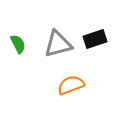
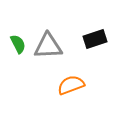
gray triangle: moved 10 px left, 2 px down; rotated 12 degrees clockwise
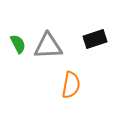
orange semicircle: rotated 120 degrees clockwise
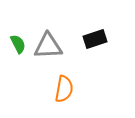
orange semicircle: moved 7 px left, 4 px down
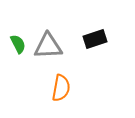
orange semicircle: moved 3 px left, 1 px up
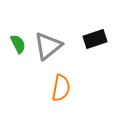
gray triangle: rotated 36 degrees counterclockwise
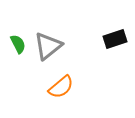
black rectangle: moved 20 px right
orange semicircle: moved 1 px up; rotated 40 degrees clockwise
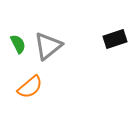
orange semicircle: moved 31 px left
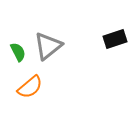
green semicircle: moved 8 px down
